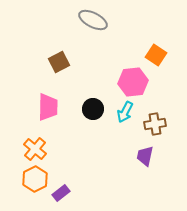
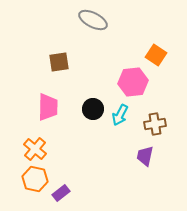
brown square: rotated 20 degrees clockwise
cyan arrow: moved 5 px left, 3 px down
orange hexagon: rotated 20 degrees counterclockwise
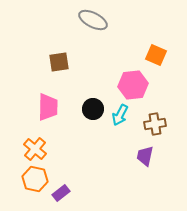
orange square: rotated 10 degrees counterclockwise
pink hexagon: moved 3 px down
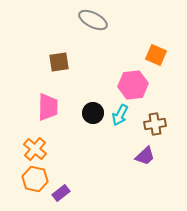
black circle: moved 4 px down
purple trapezoid: rotated 145 degrees counterclockwise
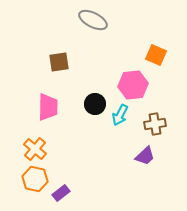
black circle: moved 2 px right, 9 px up
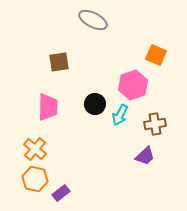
pink hexagon: rotated 12 degrees counterclockwise
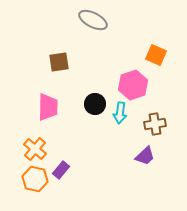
cyan arrow: moved 2 px up; rotated 20 degrees counterclockwise
purple rectangle: moved 23 px up; rotated 12 degrees counterclockwise
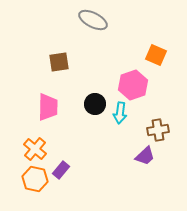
brown cross: moved 3 px right, 6 px down
